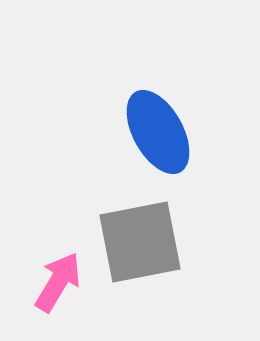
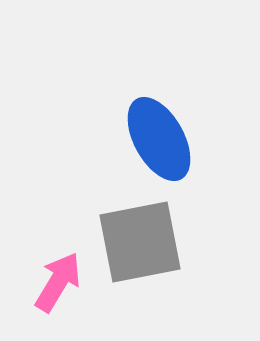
blue ellipse: moved 1 px right, 7 px down
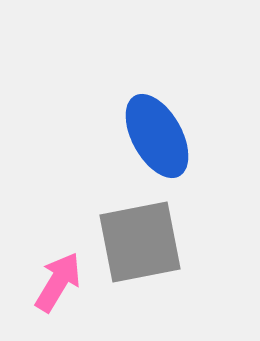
blue ellipse: moved 2 px left, 3 px up
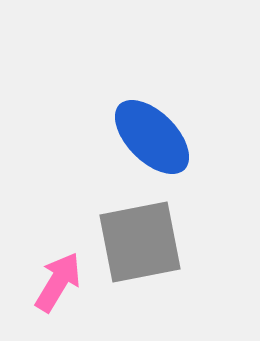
blue ellipse: moved 5 px left, 1 px down; rotated 16 degrees counterclockwise
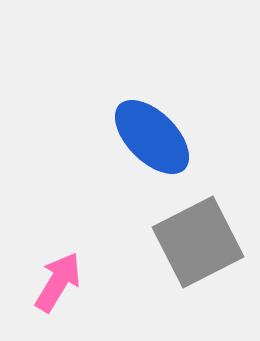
gray square: moved 58 px right; rotated 16 degrees counterclockwise
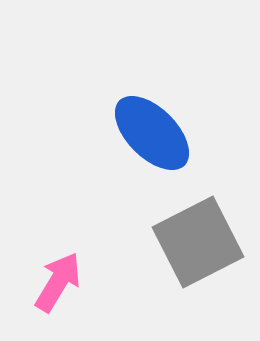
blue ellipse: moved 4 px up
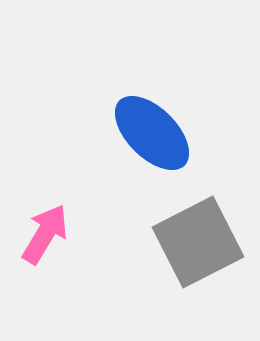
pink arrow: moved 13 px left, 48 px up
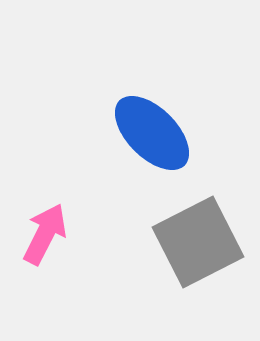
pink arrow: rotated 4 degrees counterclockwise
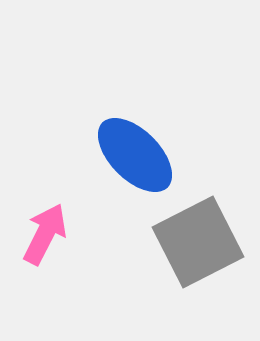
blue ellipse: moved 17 px left, 22 px down
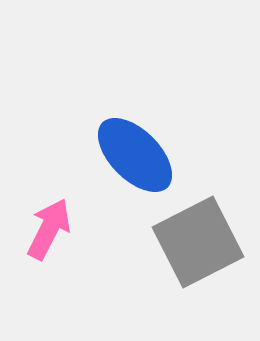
pink arrow: moved 4 px right, 5 px up
